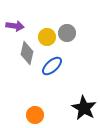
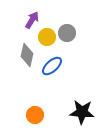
purple arrow: moved 17 px right, 6 px up; rotated 66 degrees counterclockwise
gray diamond: moved 2 px down
black star: moved 2 px left, 4 px down; rotated 25 degrees counterclockwise
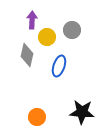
purple arrow: rotated 30 degrees counterclockwise
gray circle: moved 5 px right, 3 px up
blue ellipse: moved 7 px right; rotated 30 degrees counterclockwise
orange circle: moved 2 px right, 2 px down
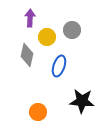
purple arrow: moved 2 px left, 2 px up
black star: moved 11 px up
orange circle: moved 1 px right, 5 px up
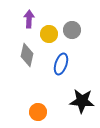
purple arrow: moved 1 px left, 1 px down
yellow circle: moved 2 px right, 3 px up
blue ellipse: moved 2 px right, 2 px up
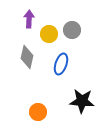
gray diamond: moved 2 px down
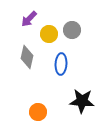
purple arrow: rotated 138 degrees counterclockwise
blue ellipse: rotated 15 degrees counterclockwise
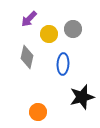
gray circle: moved 1 px right, 1 px up
blue ellipse: moved 2 px right
black star: moved 4 px up; rotated 20 degrees counterclockwise
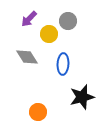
gray circle: moved 5 px left, 8 px up
gray diamond: rotated 45 degrees counterclockwise
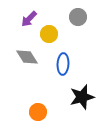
gray circle: moved 10 px right, 4 px up
